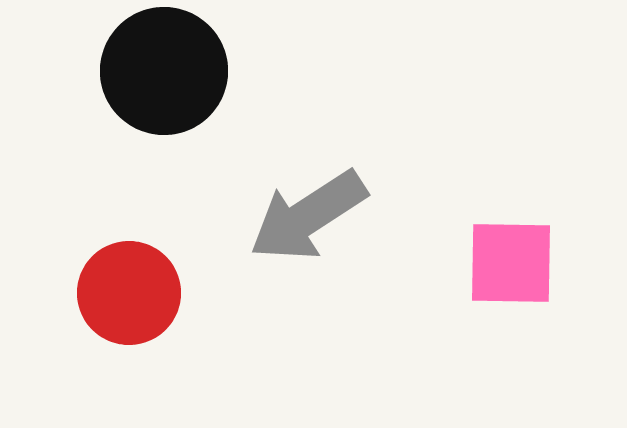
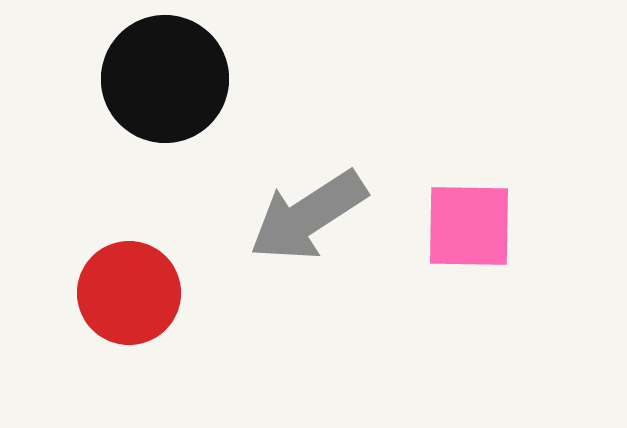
black circle: moved 1 px right, 8 px down
pink square: moved 42 px left, 37 px up
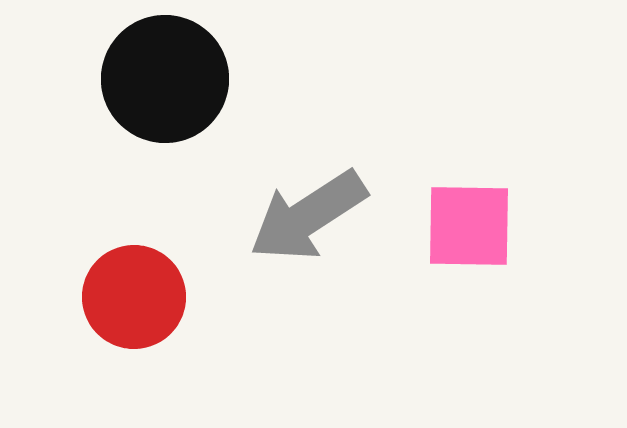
red circle: moved 5 px right, 4 px down
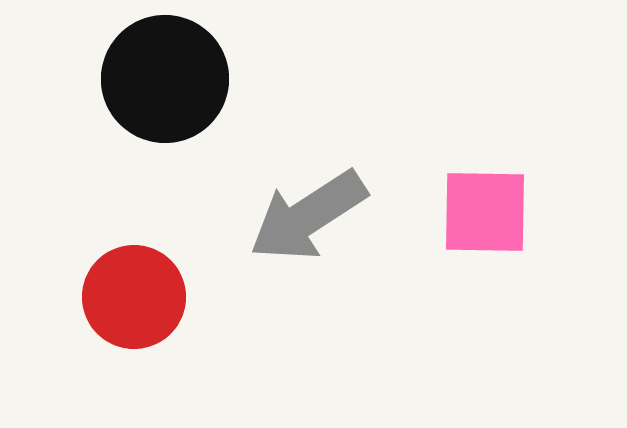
pink square: moved 16 px right, 14 px up
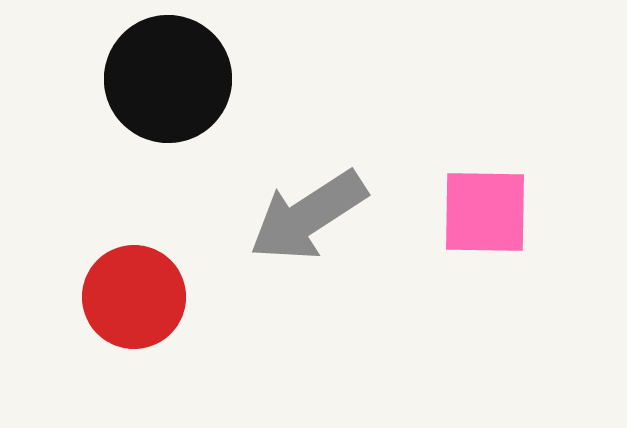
black circle: moved 3 px right
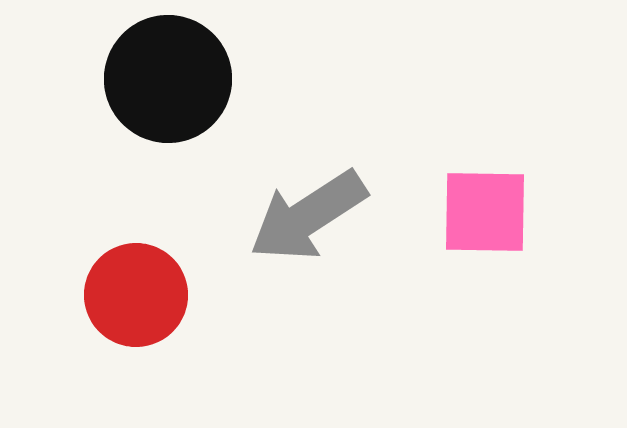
red circle: moved 2 px right, 2 px up
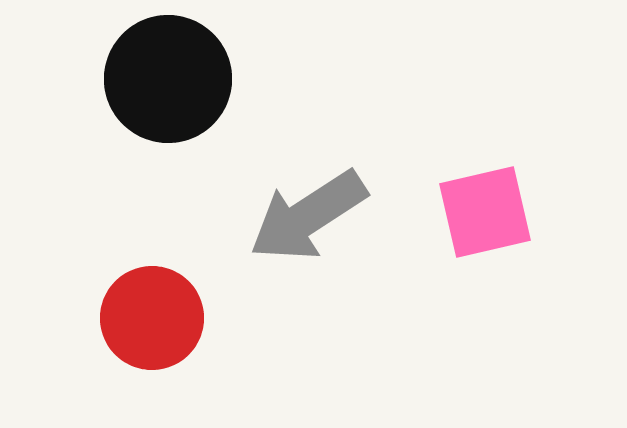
pink square: rotated 14 degrees counterclockwise
red circle: moved 16 px right, 23 px down
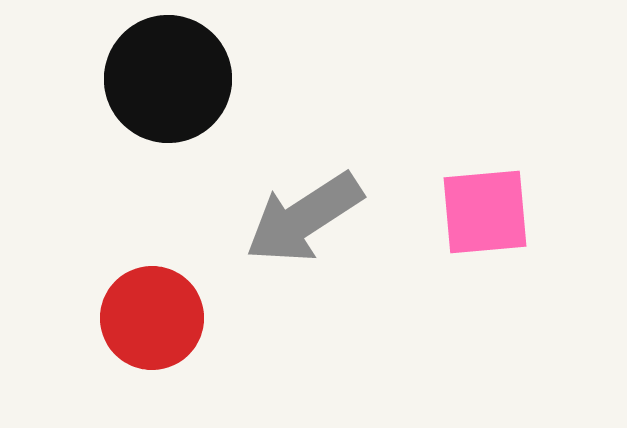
pink square: rotated 8 degrees clockwise
gray arrow: moved 4 px left, 2 px down
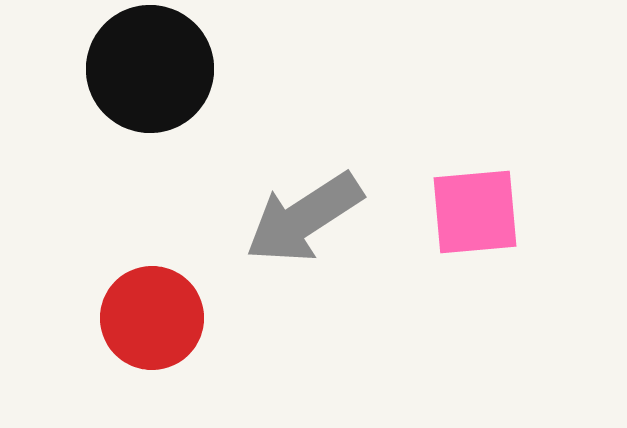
black circle: moved 18 px left, 10 px up
pink square: moved 10 px left
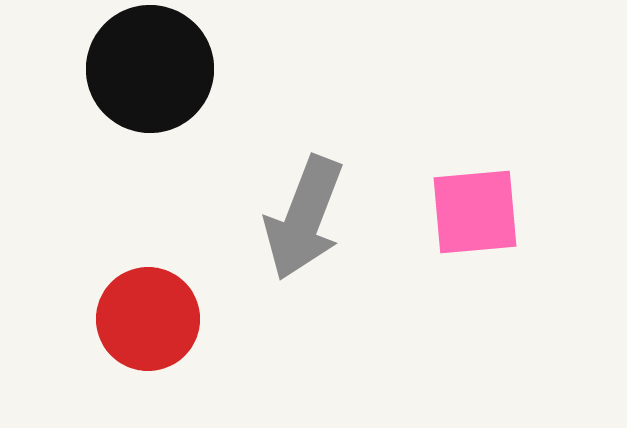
gray arrow: rotated 36 degrees counterclockwise
red circle: moved 4 px left, 1 px down
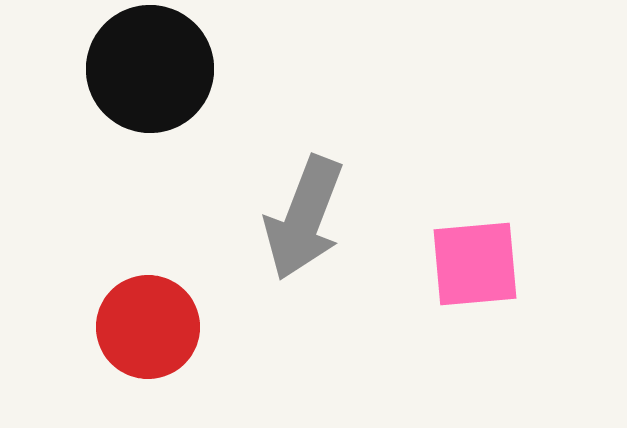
pink square: moved 52 px down
red circle: moved 8 px down
